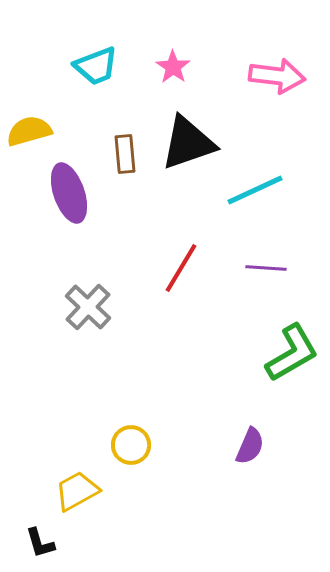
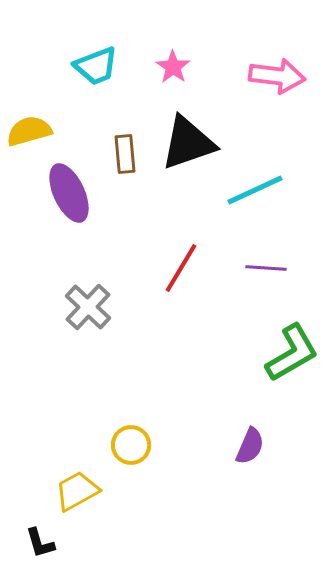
purple ellipse: rotated 6 degrees counterclockwise
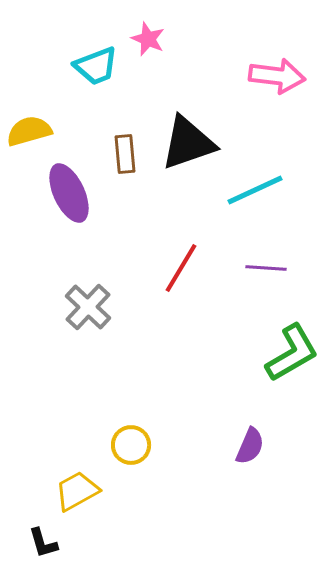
pink star: moved 25 px left, 28 px up; rotated 12 degrees counterclockwise
black L-shape: moved 3 px right
